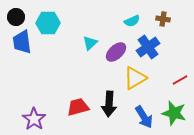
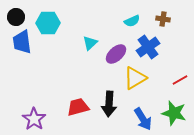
purple ellipse: moved 2 px down
blue arrow: moved 1 px left, 2 px down
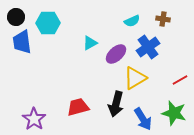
cyan triangle: rotated 14 degrees clockwise
black arrow: moved 7 px right; rotated 10 degrees clockwise
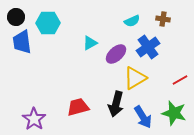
blue arrow: moved 2 px up
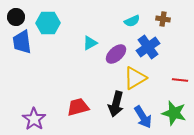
red line: rotated 35 degrees clockwise
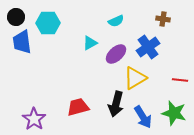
cyan semicircle: moved 16 px left
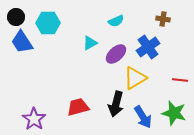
blue trapezoid: rotated 25 degrees counterclockwise
